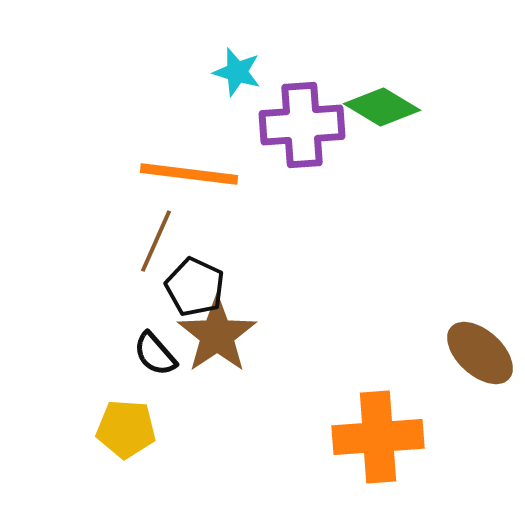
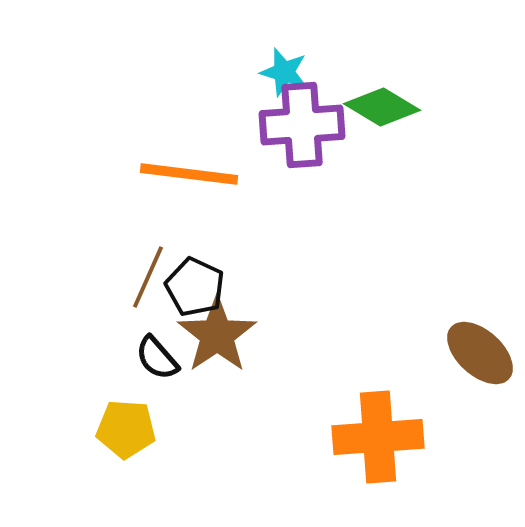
cyan star: moved 47 px right
brown line: moved 8 px left, 36 px down
black semicircle: moved 2 px right, 4 px down
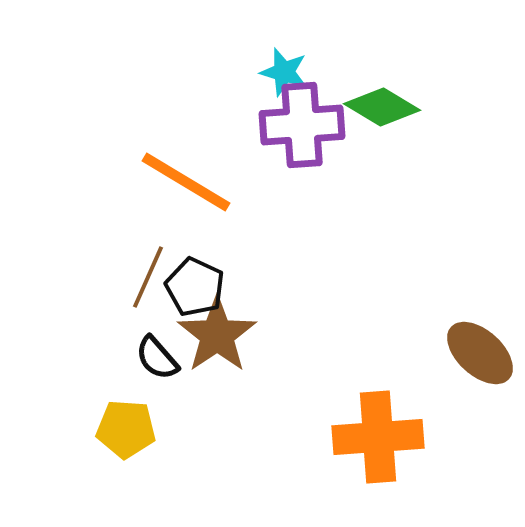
orange line: moved 3 px left, 8 px down; rotated 24 degrees clockwise
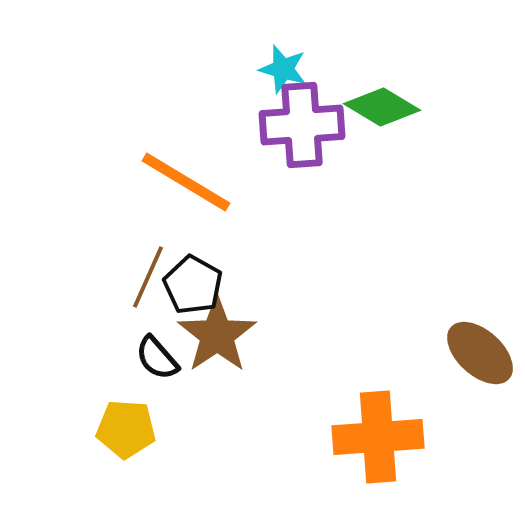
cyan star: moved 1 px left, 3 px up
black pentagon: moved 2 px left, 2 px up; rotated 4 degrees clockwise
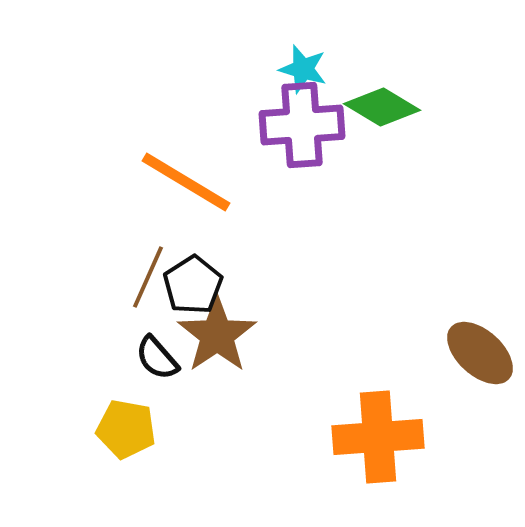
cyan star: moved 20 px right
black pentagon: rotated 10 degrees clockwise
yellow pentagon: rotated 6 degrees clockwise
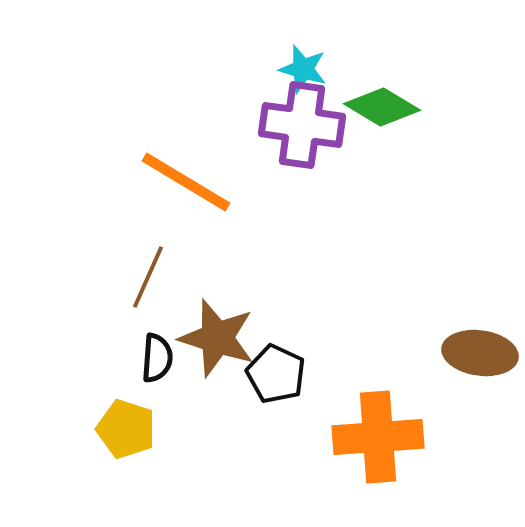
purple cross: rotated 12 degrees clockwise
black pentagon: moved 83 px right, 89 px down; rotated 14 degrees counterclockwise
brown star: moved 3 px down; rotated 20 degrees counterclockwise
brown ellipse: rotated 34 degrees counterclockwise
black semicircle: rotated 135 degrees counterclockwise
yellow pentagon: rotated 8 degrees clockwise
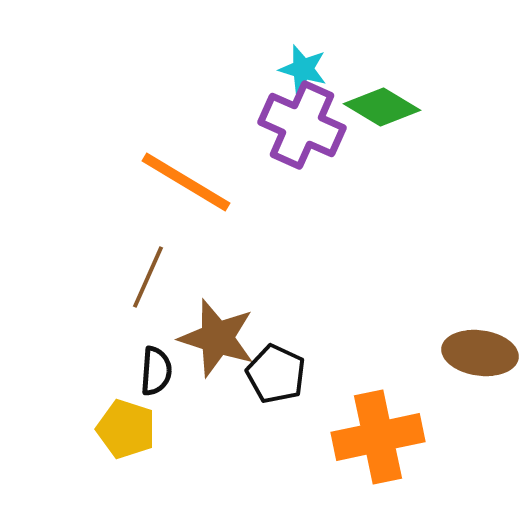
purple cross: rotated 16 degrees clockwise
black semicircle: moved 1 px left, 13 px down
orange cross: rotated 8 degrees counterclockwise
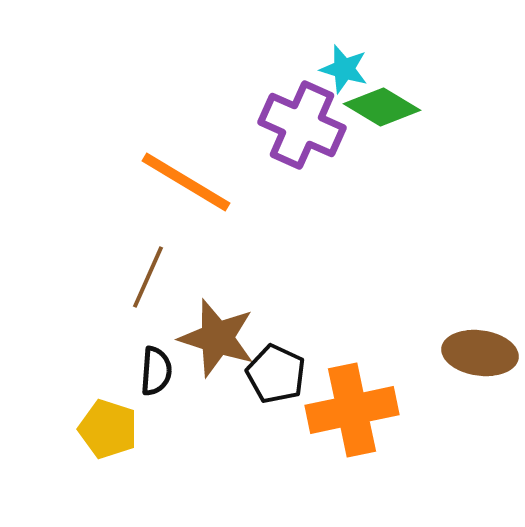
cyan star: moved 41 px right
yellow pentagon: moved 18 px left
orange cross: moved 26 px left, 27 px up
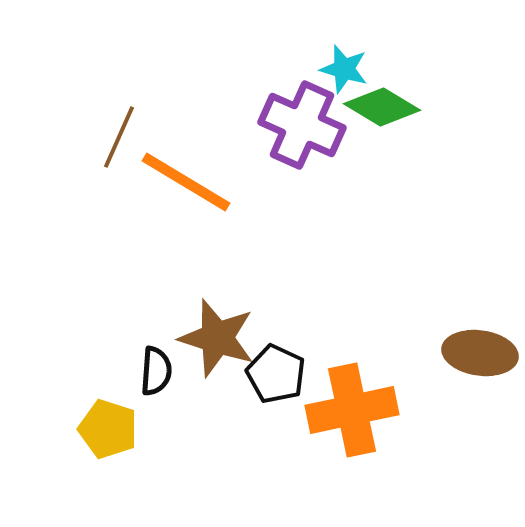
brown line: moved 29 px left, 140 px up
